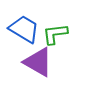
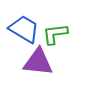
purple triangle: rotated 24 degrees counterclockwise
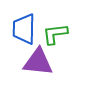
blue trapezoid: rotated 120 degrees counterclockwise
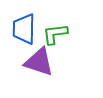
purple triangle: moved 1 px right; rotated 12 degrees clockwise
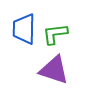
purple triangle: moved 15 px right, 8 px down
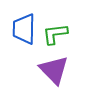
purple triangle: rotated 28 degrees clockwise
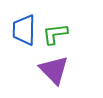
blue trapezoid: moved 1 px down
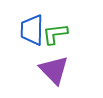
blue trapezoid: moved 8 px right
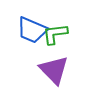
blue trapezoid: rotated 68 degrees counterclockwise
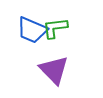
green L-shape: moved 6 px up
